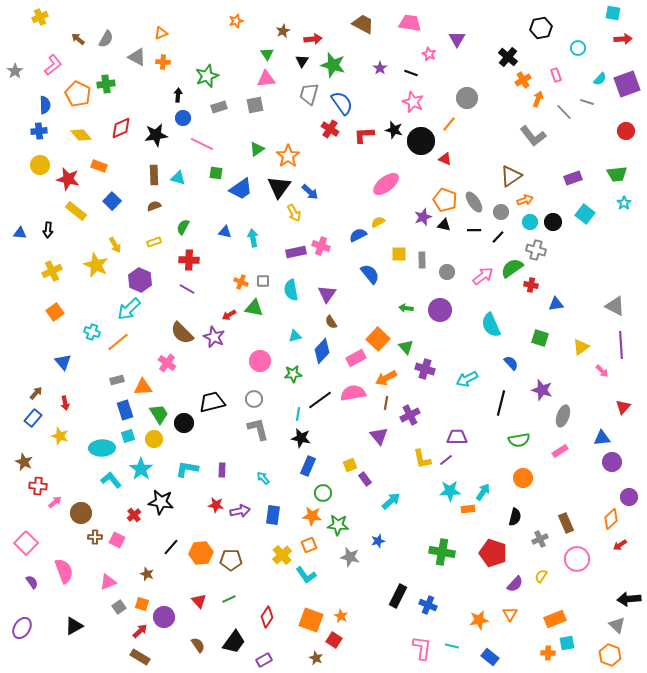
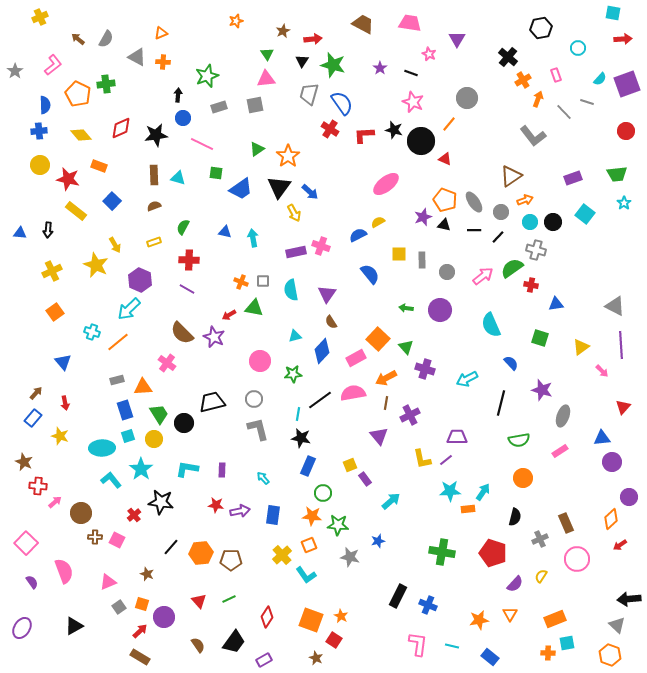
pink L-shape at (422, 648): moved 4 px left, 4 px up
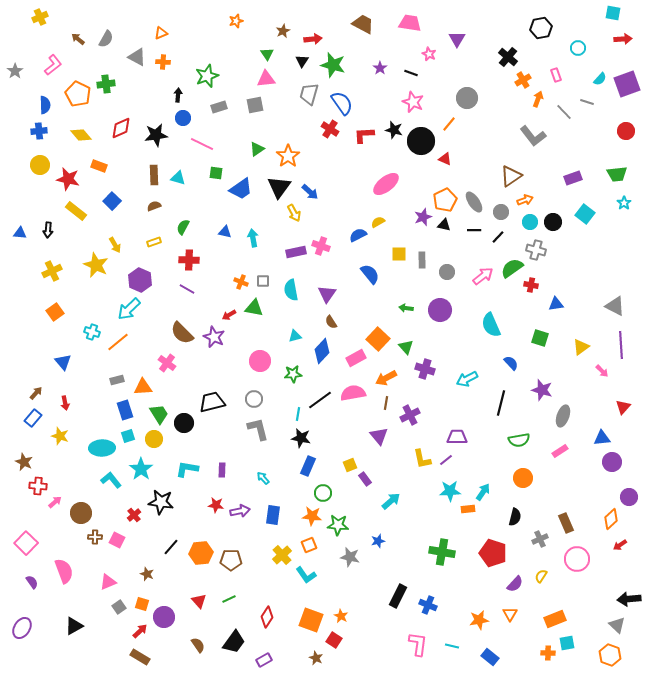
orange pentagon at (445, 200): rotated 25 degrees clockwise
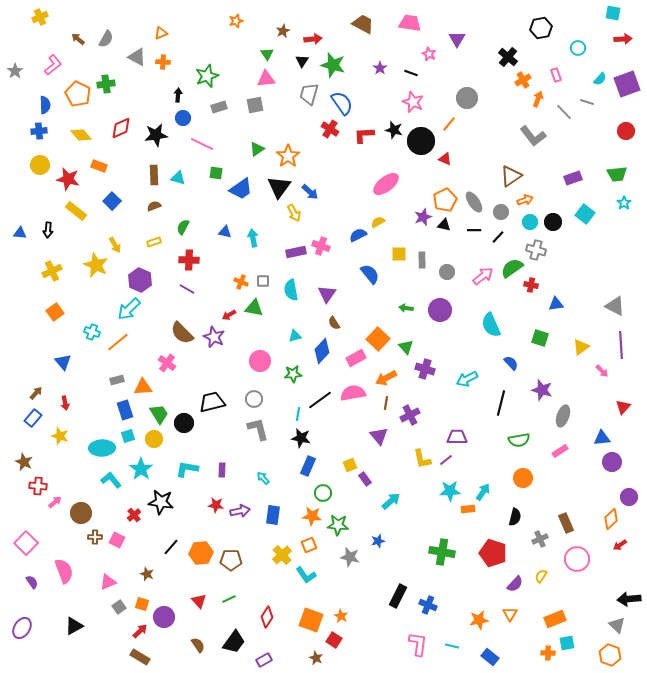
brown semicircle at (331, 322): moved 3 px right, 1 px down
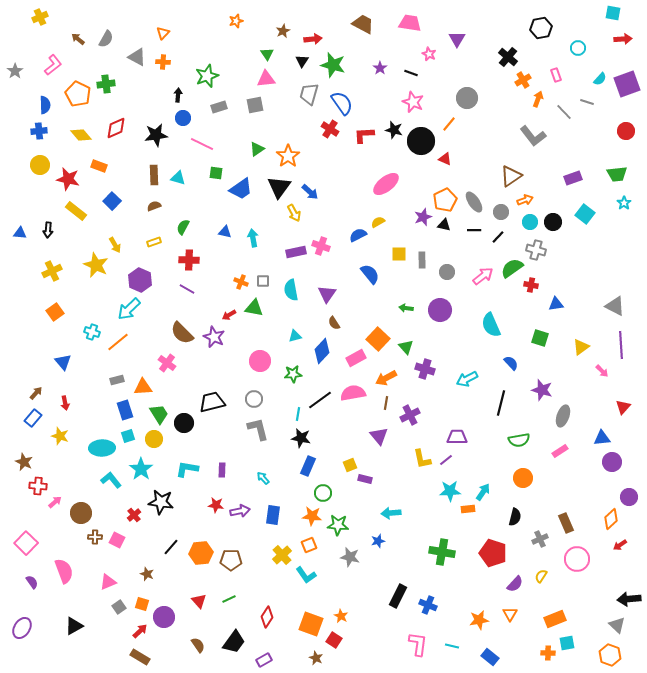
orange triangle at (161, 33): moved 2 px right; rotated 24 degrees counterclockwise
red diamond at (121, 128): moved 5 px left
purple rectangle at (365, 479): rotated 40 degrees counterclockwise
cyan arrow at (391, 501): moved 12 px down; rotated 144 degrees counterclockwise
orange square at (311, 620): moved 4 px down
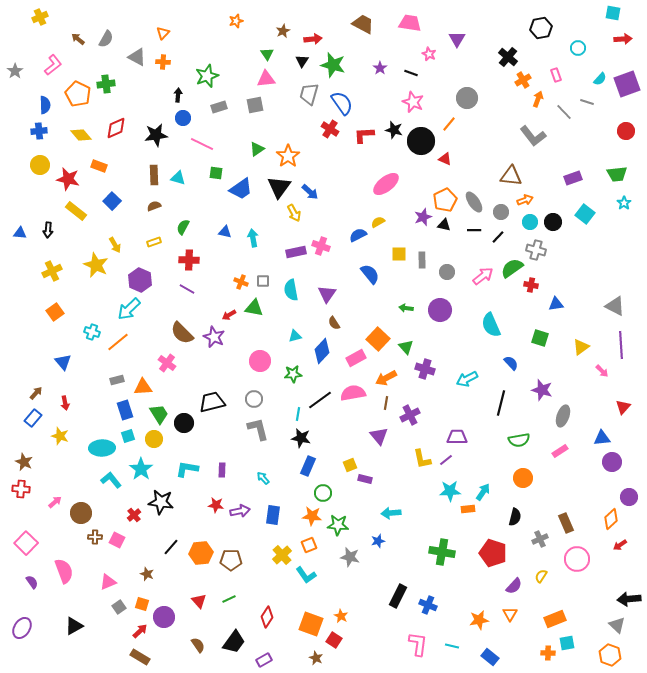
brown triangle at (511, 176): rotated 40 degrees clockwise
red cross at (38, 486): moved 17 px left, 3 px down
purple semicircle at (515, 584): moved 1 px left, 2 px down
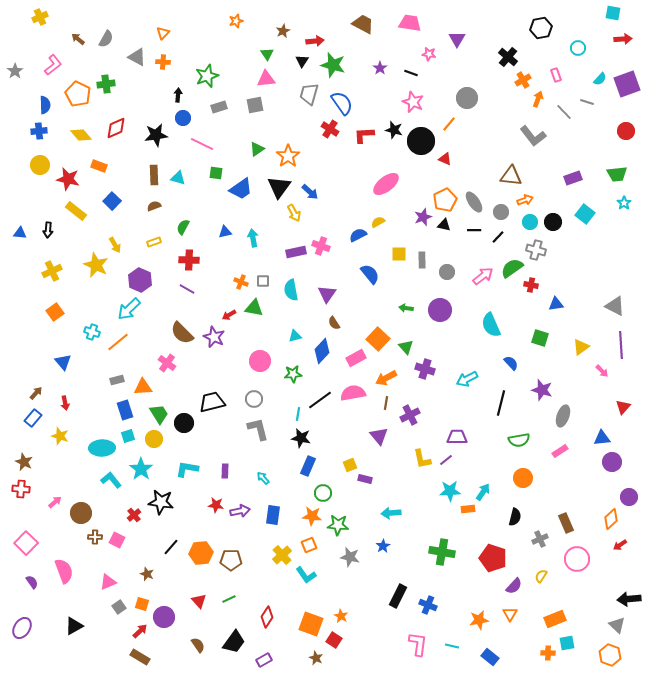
red arrow at (313, 39): moved 2 px right, 2 px down
pink star at (429, 54): rotated 16 degrees counterclockwise
blue triangle at (225, 232): rotated 24 degrees counterclockwise
purple rectangle at (222, 470): moved 3 px right, 1 px down
blue star at (378, 541): moved 5 px right, 5 px down; rotated 16 degrees counterclockwise
red pentagon at (493, 553): moved 5 px down
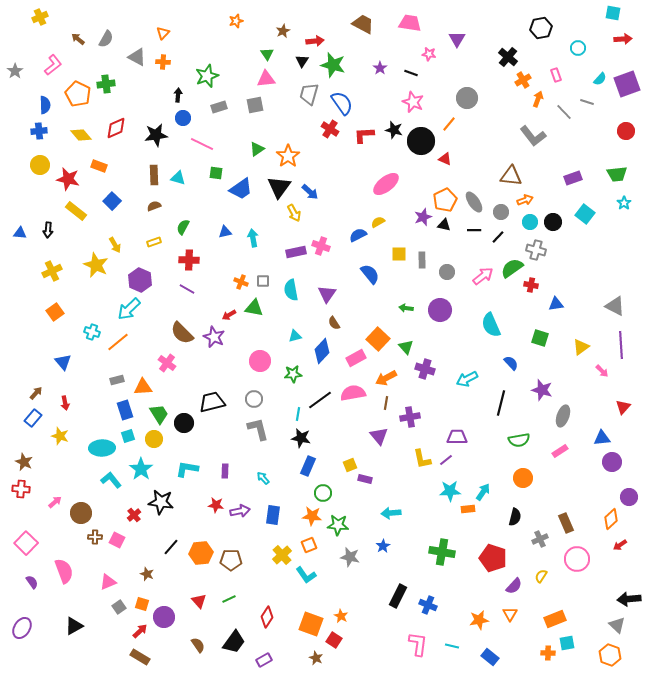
purple cross at (410, 415): moved 2 px down; rotated 18 degrees clockwise
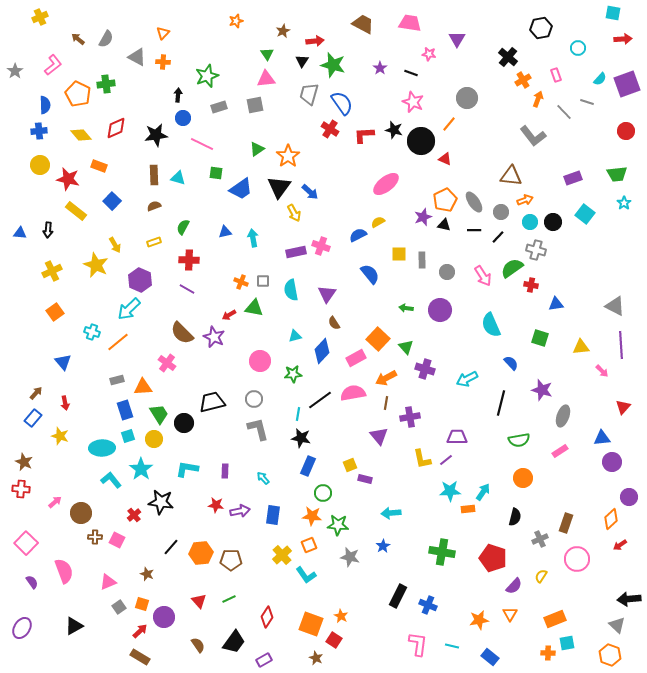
pink arrow at (483, 276): rotated 95 degrees clockwise
yellow triangle at (581, 347): rotated 30 degrees clockwise
brown rectangle at (566, 523): rotated 42 degrees clockwise
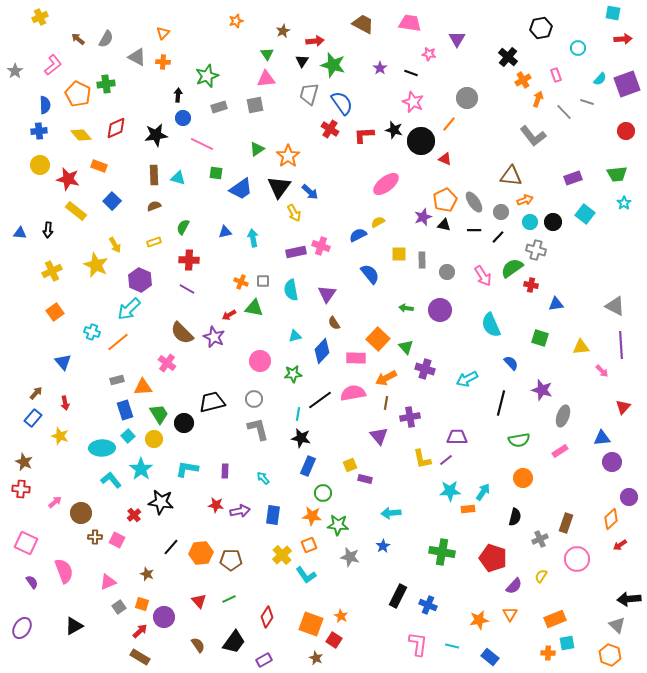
pink rectangle at (356, 358): rotated 30 degrees clockwise
cyan square at (128, 436): rotated 24 degrees counterclockwise
pink square at (26, 543): rotated 20 degrees counterclockwise
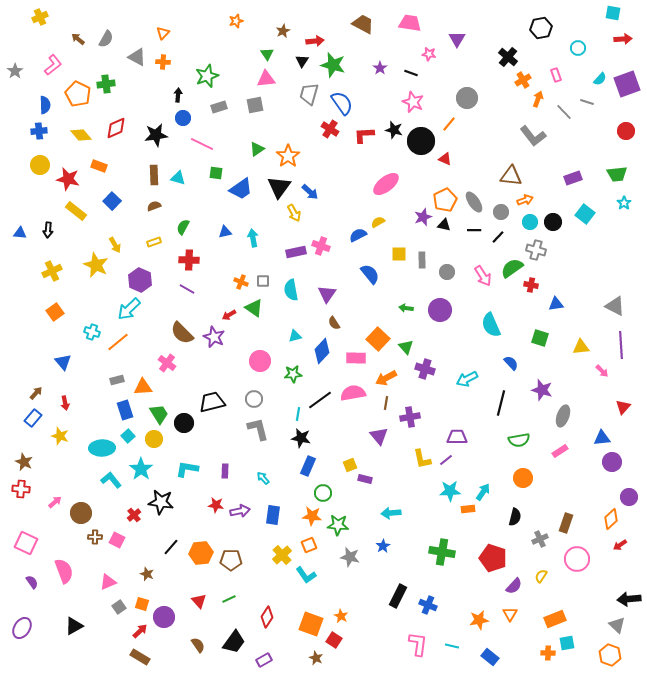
green triangle at (254, 308): rotated 24 degrees clockwise
